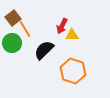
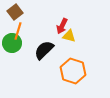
brown square: moved 2 px right, 6 px up
orange line: moved 7 px left, 2 px down; rotated 48 degrees clockwise
yellow triangle: moved 3 px left, 1 px down; rotated 16 degrees clockwise
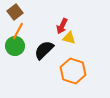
orange line: rotated 12 degrees clockwise
yellow triangle: moved 2 px down
green circle: moved 3 px right, 3 px down
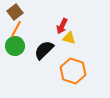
orange line: moved 2 px left, 2 px up
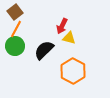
orange hexagon: rotated 10 degrees clockwise
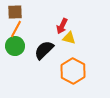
brown square: rotated 35 degrees clockwise
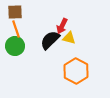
orange line: rotated 48 degrees counterclockwise
black semicircle: moved 6 px right, 10 px up
orange hexagon: moved 3 px right
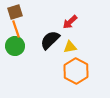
brown square: rotated 14 degrees counterclockwise
red arrow: moved 8 px right, 4 px up; rotated 21 degrees clockwise
yellow triangle: moved 1 px right, 9 px down; rotated 24 degrees counterclockwise
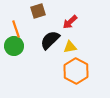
brown square: moved 23 px right, 1 px up
green circle: moved 1 px left
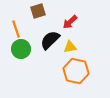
green circle: moved 7 px right, 3 px down
orange hexagon: rotated 15 degrees counterclockwise
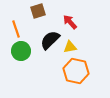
red arrow: rotated 91 degrees clockwise
green circle: moved 2 px down
